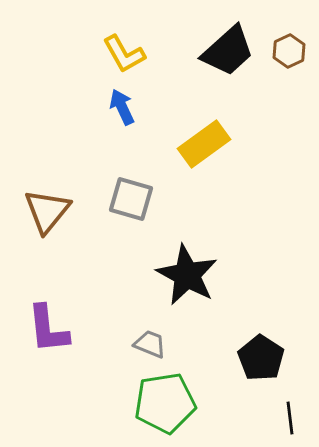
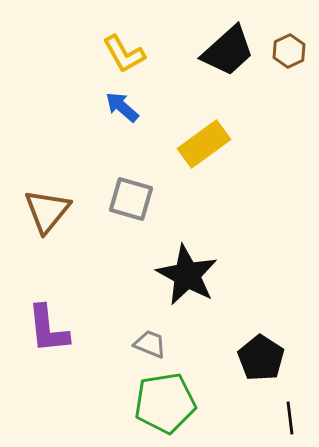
blue arrow: rotated 24 degrees counterclockwise
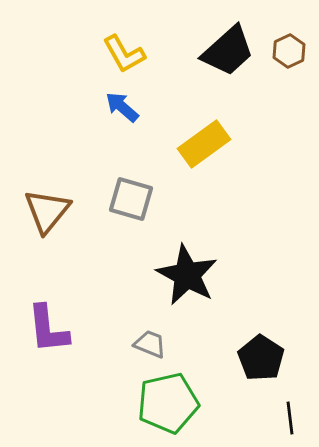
green pentagon: moved 3 px right; rotated 4 degrees counterclockwise
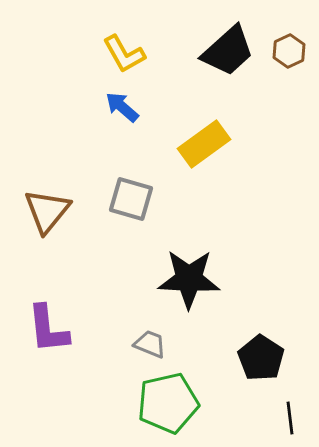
black star: moved 2 px right, 4 px down; rotated 26 degrees counterclockwise
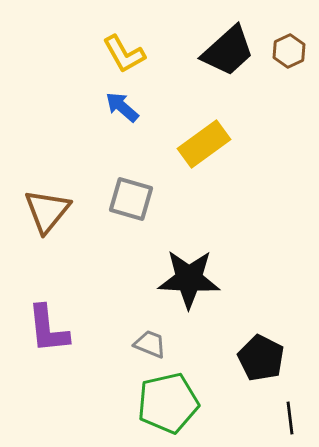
black pentagon: rotated 6 degrees counterclockwise
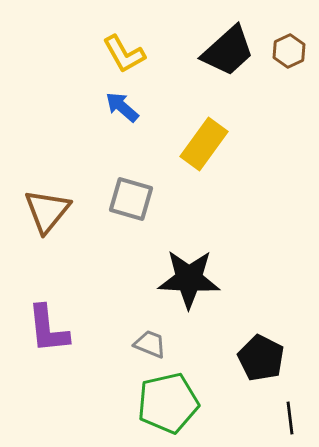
yellow rectangle: rotated 18 degrees counterclockwise
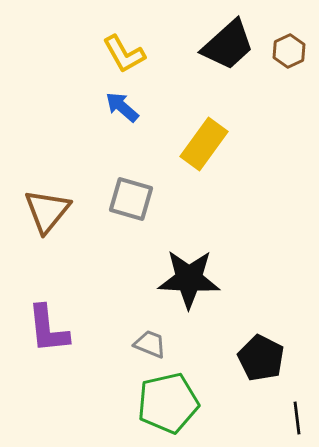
black trapezoid: moved 6 px up
black line: moved 7 px right
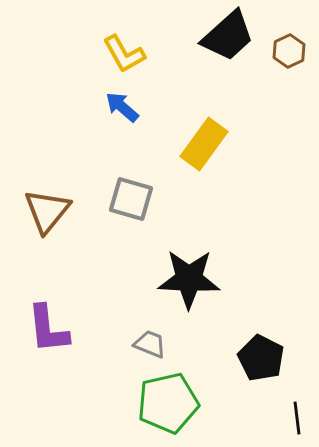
black trapezoid: moved 9 px up
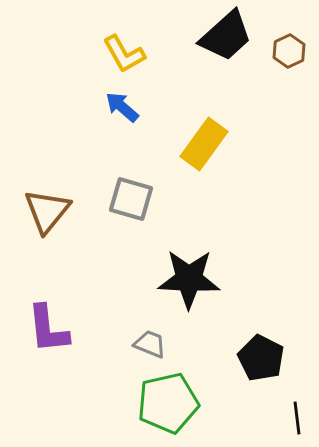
black trapezoid: moved 2 px left
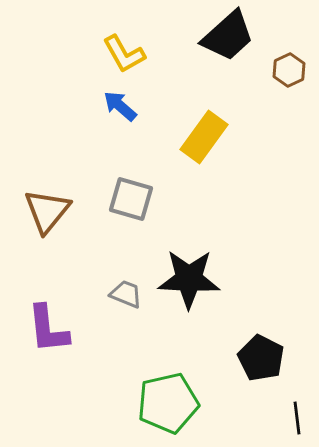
black trapezoid: moved 2 px right
brown hexagon: moved 19 px down
blue arrow: moved 2 px left, 1 px up
yellow rectangle: moved 7 px up
gray trapezoid: moved 24 px left, 50 px up
